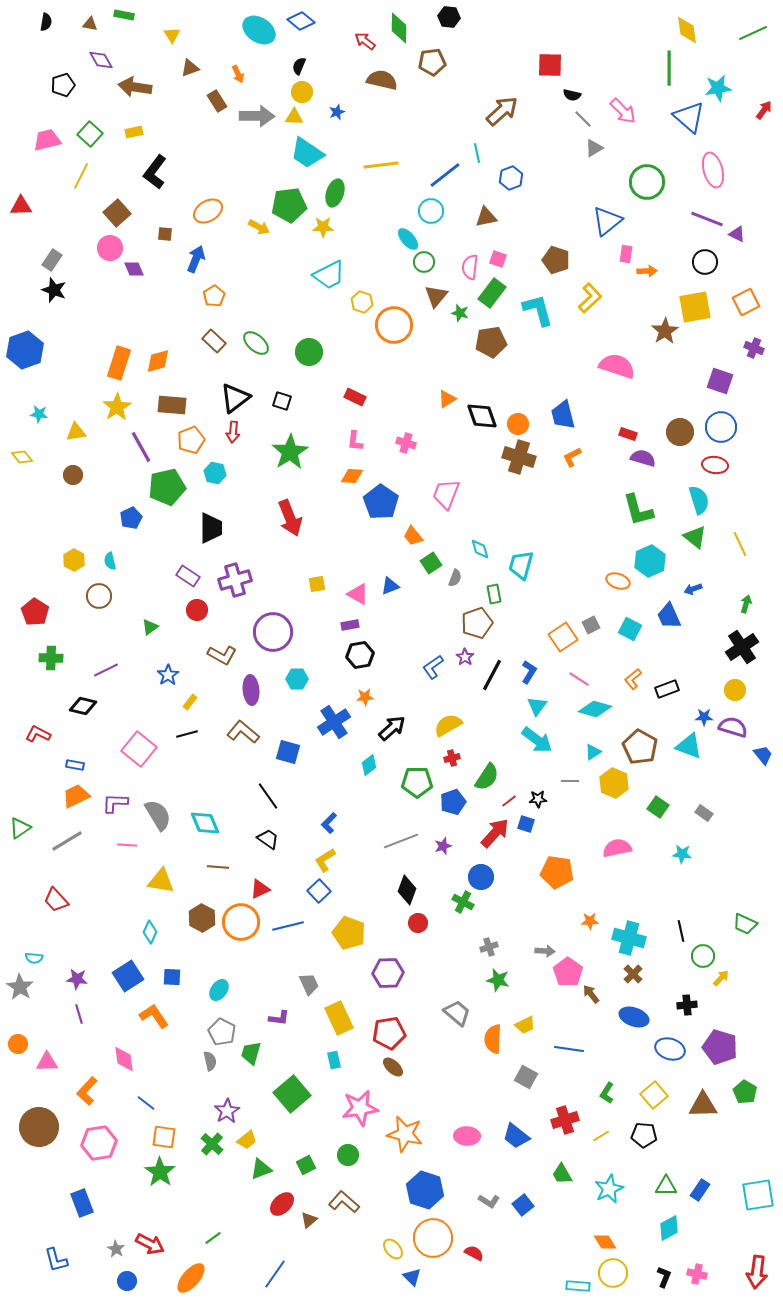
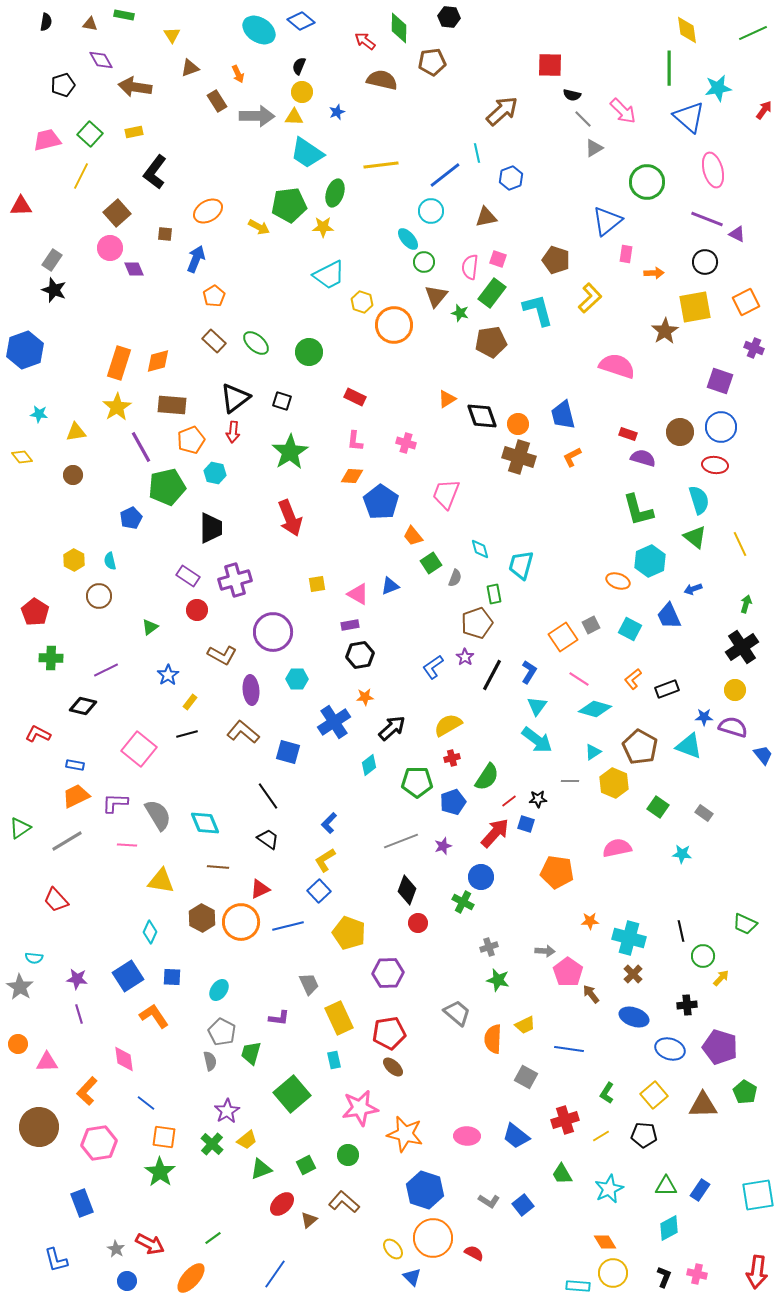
orange arrow at (647, 271): moved 7 px right, 2 px down
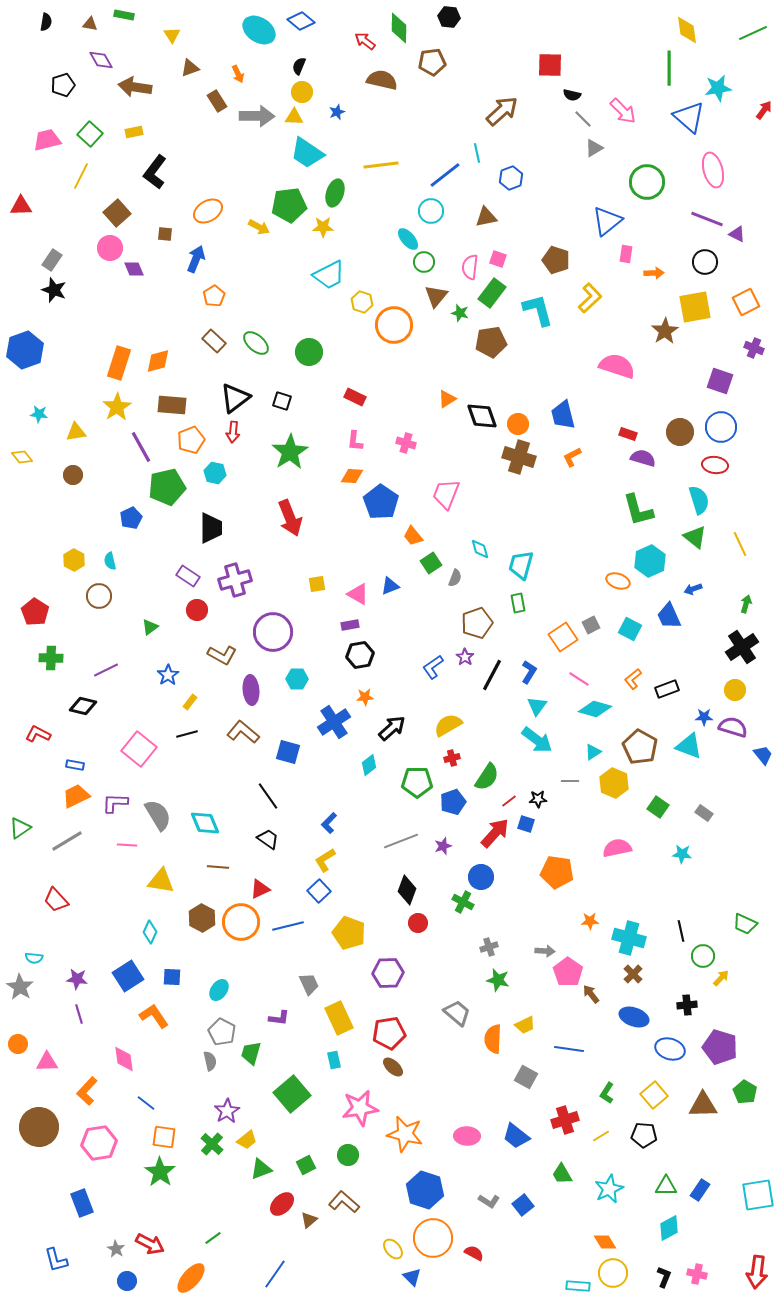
green rectangle at (494, 594): moved 24 px right, 9 px down
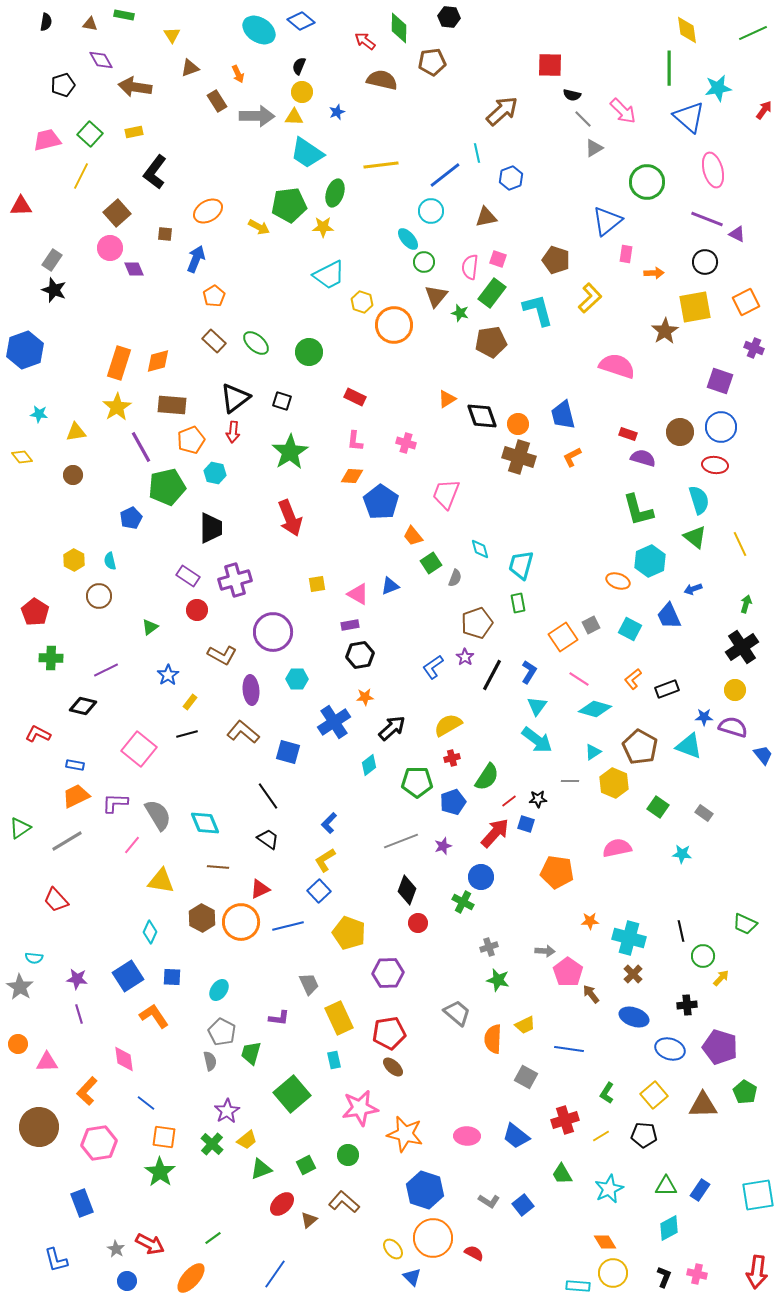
pink line at (127, 845): moved 5 px right; rotated 54 degrees counterclockwise
